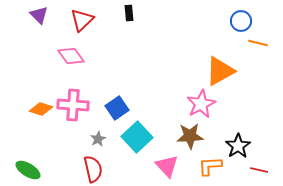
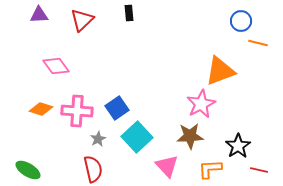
purple triangle: rotated 48 degrees counterclockwise
pink diamond: moved 15 px left, 10 px down
orange triangle: rotated 8 degrees clockwise
pink cross: moved 4 px right, 6 px down
orange L-shape: moved 3 px down
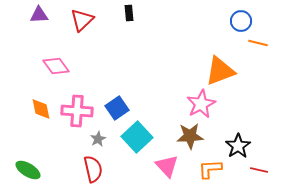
orange diamond: rotated 60 degrees clockwise
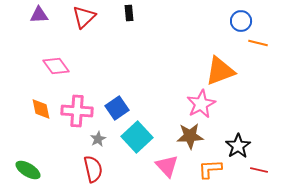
red triangle: moved 2 px right, 3 px up
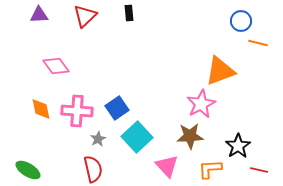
red triangle: moved 1 px right, 1 px up
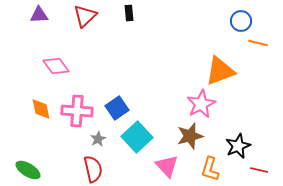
brown star: rotated 12 degrees counterclockwise
black star: rotated 10 degrees clockwise
orange L-shape: rotated 70 degrees counterclockwise
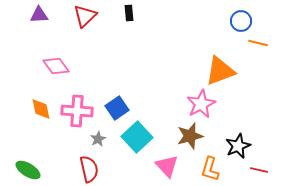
red semicircle: moved 4 px left
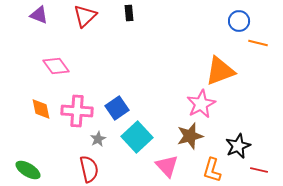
purple triangle: rotated 24 degrees clockwise
blue circle: moved 2 px left
orange L-shape: moved 2 px right, 1 px down
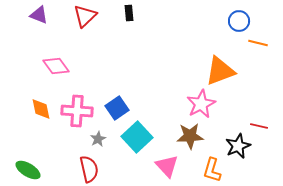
brown star: rotated 12 degrees clockwise
red line: moved 44 px up
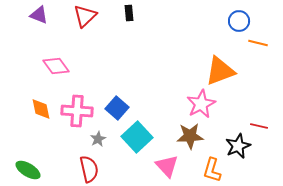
blue square: rotated 15 degrees counterclockwise
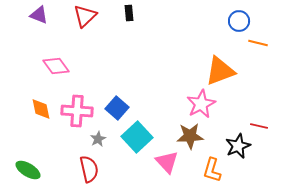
pink triangle: moved 4 px up
